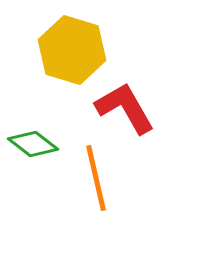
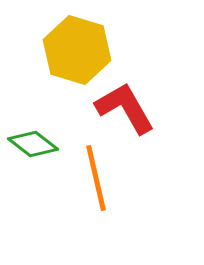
yellow hexagon: moved 5 px right
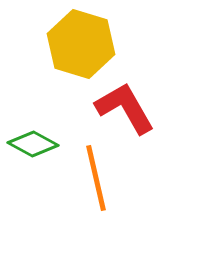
yellow hexagon: moved 4 px right, 6 px up
green diamond: rotated 9 degrees counterclockwise
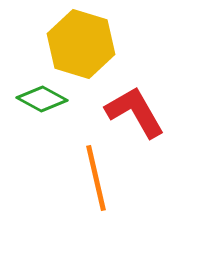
red L-shape: moved 10 px right, 4 px down
green diamond: moved 9 px right, 45 px up
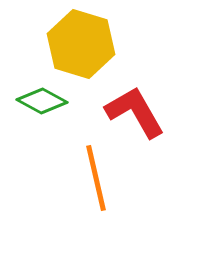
green diamond: moved 2 px down
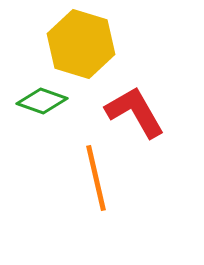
green diamond: rotated 9 degrees counterclockwise
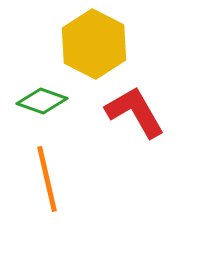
yellow hexagon: moved 13 px right; rotated 10 degrees clockwise
orange line: moved 49 px left, 1 px down
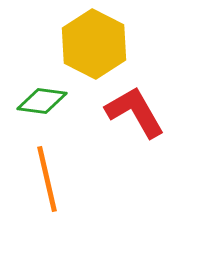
green diamond: rotated 12 degrees counterclockwise
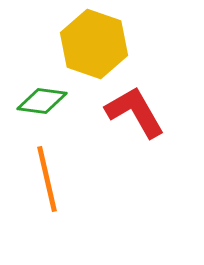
yellow hexagon: rotated 8 degrees counterclockwise
